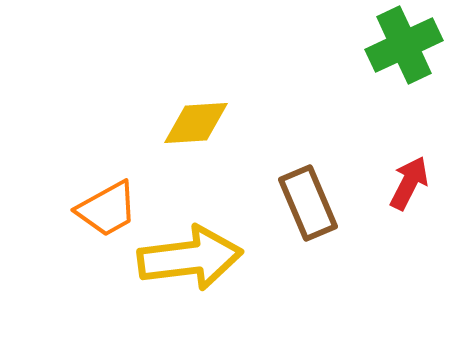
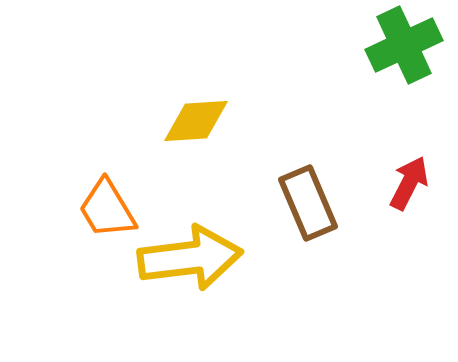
yellow diamond: moved 2 px up
orange trapezoid: rotated 88 degrees clockwise
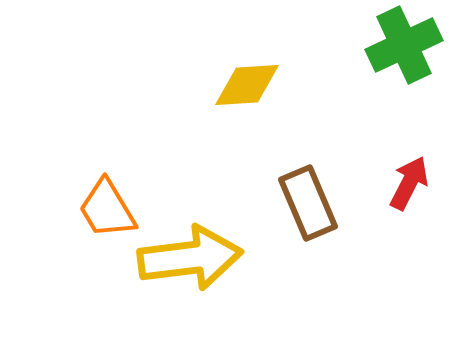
yellow diamond: moved 51 px right, 36 px up
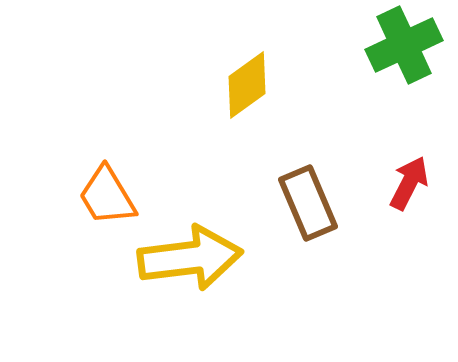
yellow diamond: rotated 32 degrees counterclockwise
orange trapezoid: moved 13 px up
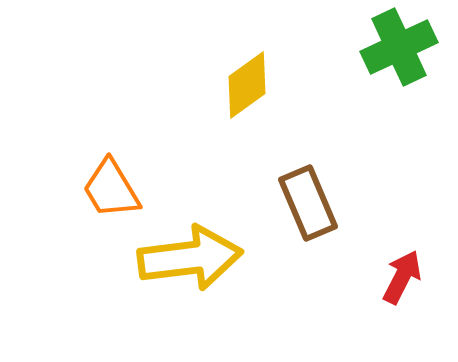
green cross: moved 5 px left, 2 px down
red arrow: moved 7 px left, 94 px down
orange trapezoid: moved 4 px right, 7 px up
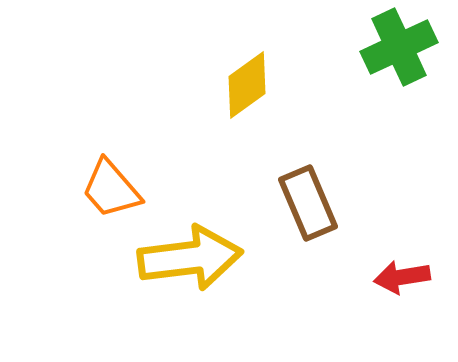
orange trapezoid: rotated 10 degrees counterclockwise
red arrow: rotated 126 degrees counterclockwise
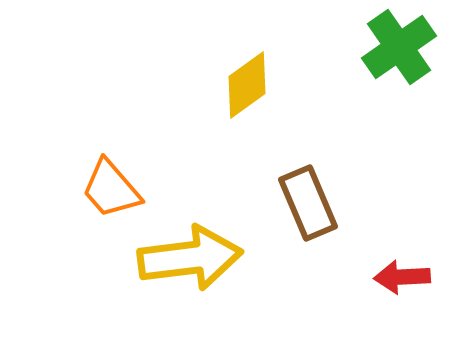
green cross: rotated 10 degrees counterclockwise
red arrow: rotated 6 degrees clockwise
